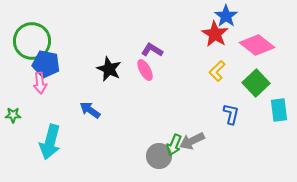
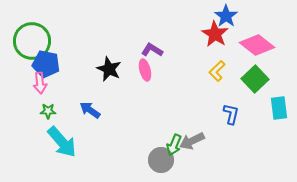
pink ellipse: rotated 15 degrees clockwise
green square: moved 1 px left, 4 px up
cyan rectangle: moved 2 px up
green star: moved 35 px right, 4 px up
cyan arrow: moved 12 px right; rotated 56 degrees counterclockwise
gray circle: moved 2 px right, 4 px down
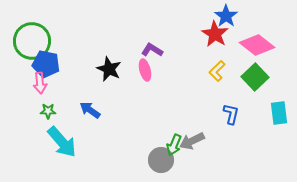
green square: moved 2 px up
cyan rectangle: moved 5 px down
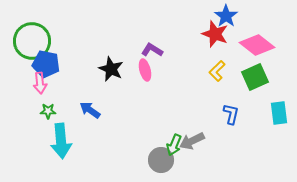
red star: rotated 12 degrees counterclockwise
black star: moved 2 px right
green square: rotated 20 degrees clockwise
cyan arrow: moved 1 px left, 1 px up; rotated 36 degrees clockwise
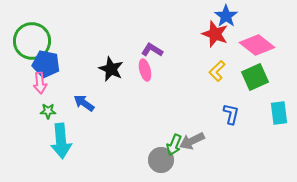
blue arrow: moved 6 px left, 7 px up
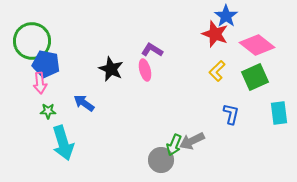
cyan arrow: moved 2 px right, 2 px down; rotated 12 degrees counterclockwise
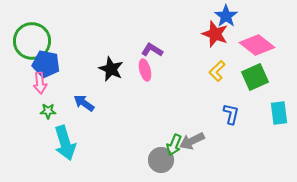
cyan arrow: moved 2 px right
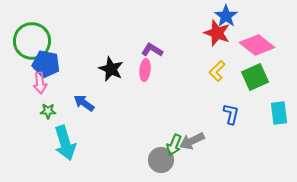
red star: moved 2 px right, 1 px up
pink ellipse: rotated 20 degrees clockwise
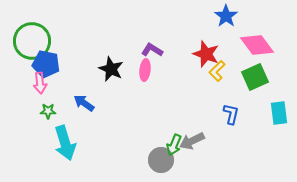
red star: moved 11 px left, 21 px down
pink diamond: rotated 16 degrees clockwise
